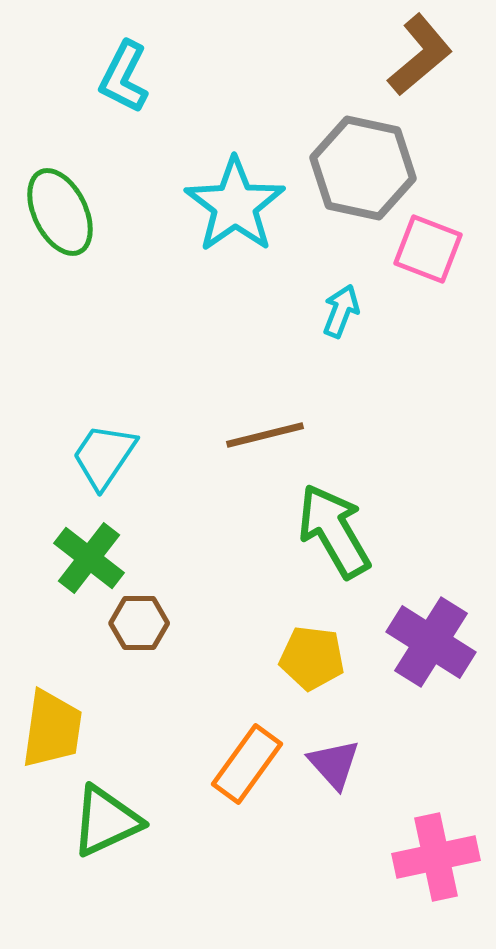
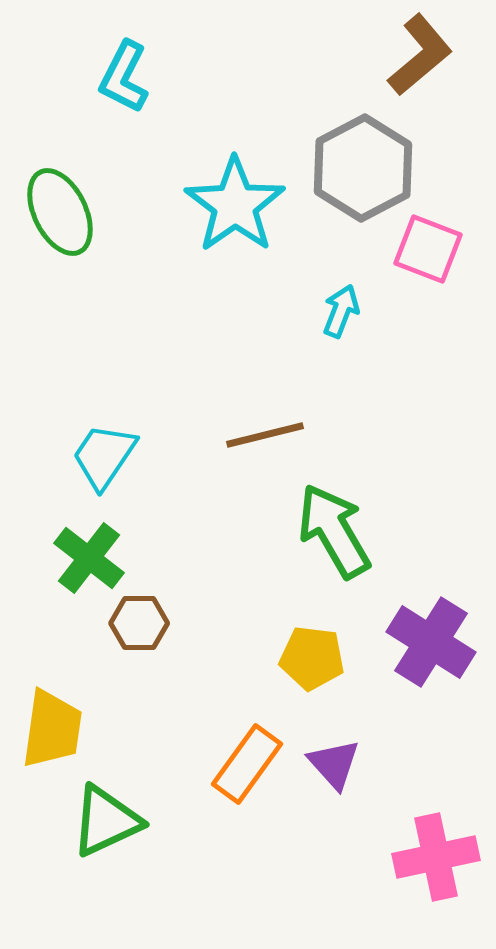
gray hexagon: rotated 20 degrees clockwise
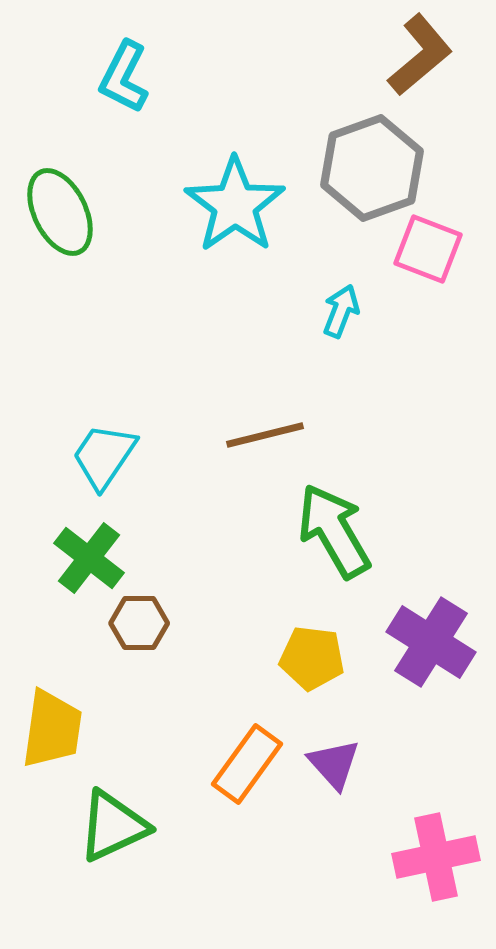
gray hexagon: moved 9 px right; rotated 8 degrees clockwise
green triangle: moved 7 px right, 5 px down
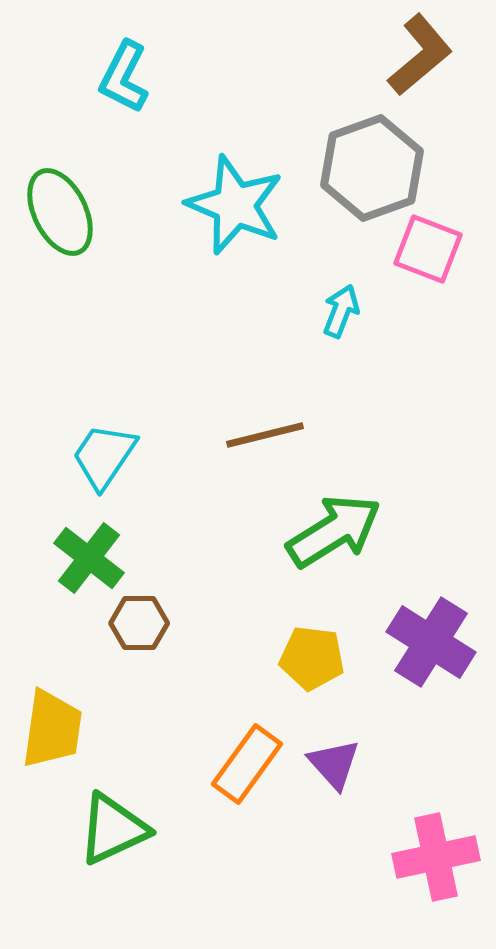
cyan star: rotated 14 degrees counterclockwise
green arrow: rotated 88 degrees clockwise
green triangle: moved 3 px down
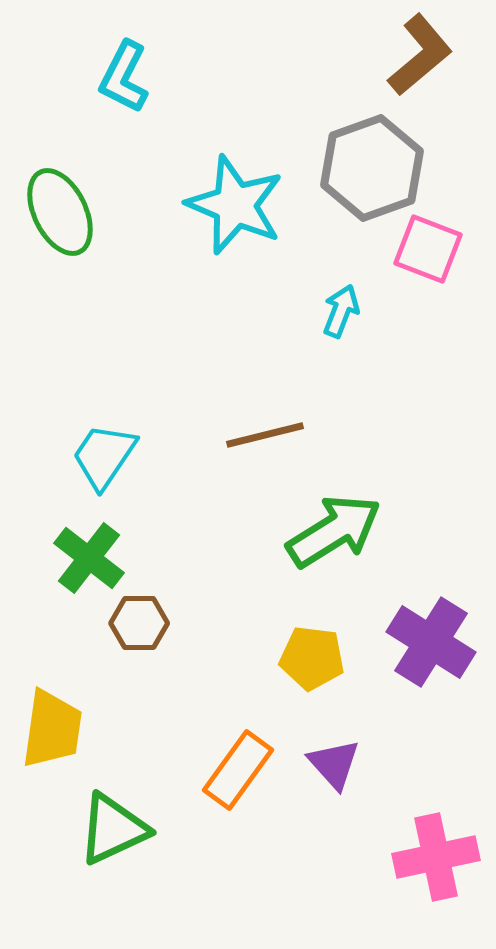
orange rectangle: moved 9 px left, 6 px down
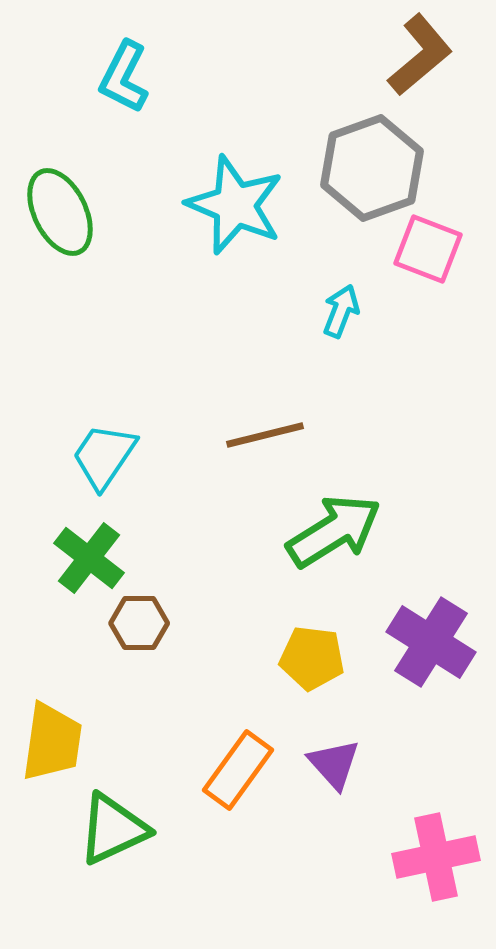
yellow trapezoid: moved 13 px down
